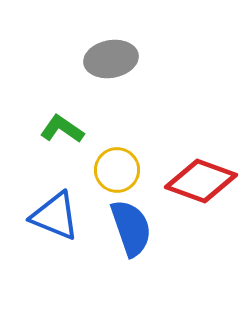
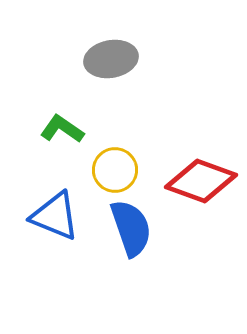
yellow circle: moved 2 px left
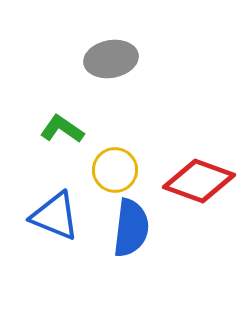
red diamond: moved 2 px left
blue semicircle: rotated 26 degrees clockwise
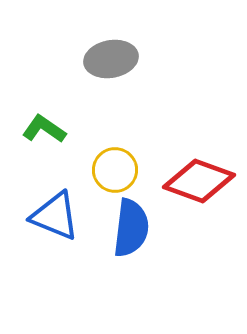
green L-shape: moved 18 px left
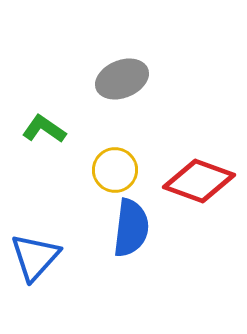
gray ellipse: moved 11 px right, 20 px down; rotated 12 degrees counterclockwise
blue triangle: moved 20 px left, 41 px down; rotated 50 degrees clockwise
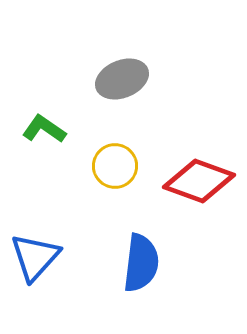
yellow circle: moved 4 px up
blue semicircle: moved 10 px right, 35 px down
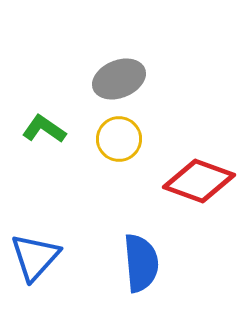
gray ellipse: moved 3 px left
yellow circle: moved 4 px right, 27 px up
blue semicircle: rotated 12 degrees counterclockwise
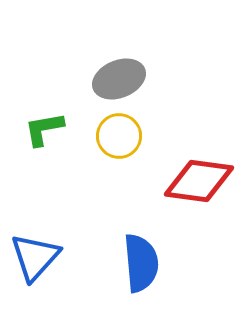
green L-shape: rotated 45 degrees counterclockwise
yellow circle: moved 3 px up
red diamond: rotated 12 degrees counterclockwise
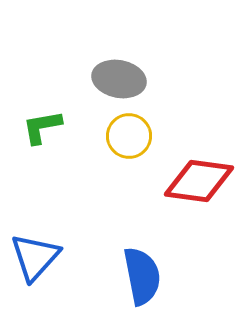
gray ellipse: rotated 33 degrees clockwise
green L-shape: moved 2 px left, 2 px up
yellow circle: moved 10 px right
blue semicircle: moved 1 px right, 13 px down; rotated 6 degrees counterclockwise
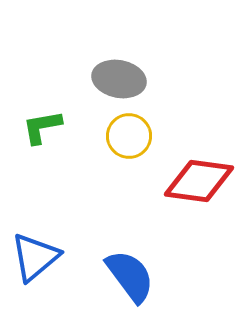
blue triangle: rotated 8 degrees clockwise
blue semicircle: moved 12 px left; rotated 26 degrees counterclockwise
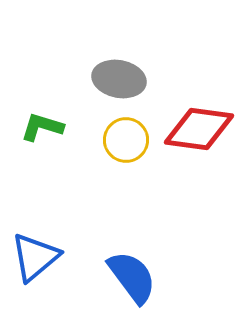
green L-shape: rotated 27 degrees clockwise
yellow circle: moved 3 px left, 4 px down
red diamond: moved 52 px up
blue semicircle: moved 2 px right, 1 px down
